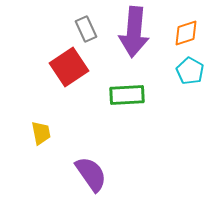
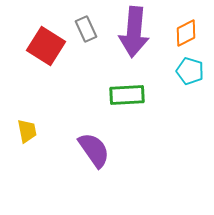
orange diamond: rotated 8 degrees counterclockwise
red square: moved 23 px left, 21 px up; rotated 24 degrees counterclockwise
cyan pentagon: rotated 12 degrees counterclockwise
yellow trapezoid: moved 14 px left, 2 px up
purple semicircle: moved 3 px right, 24 px up
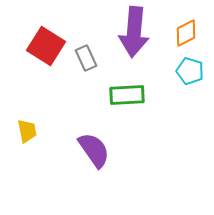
gray rectangle: moved 29 px down
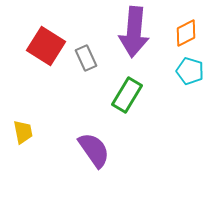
green rectangle: rotated 56 degrees counterclockwise
yellow trapezoid: moved 4 px left, 1 px down
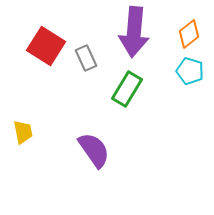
orange diamond: moved 3 px right, 1 px down; rotated 12 degrees counterclockwise
green rectangle: moved 6 px up
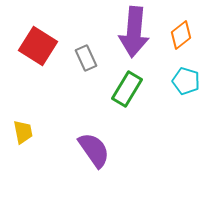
orange diamond: moved 8 px left, 1 px down
red square: moved 8 px left
cyan pentagon: moved 4 px left, 10 px down
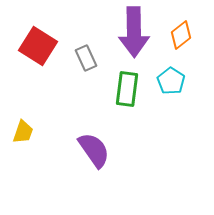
purple arrow: rotated 6 degrees counterclockwise
cyan pentagon: moved 15 px left; rotated 16 degrees clockwise
green rectangle: rotated 24 degrees counterclockwise
yellow trapezoid: rotated 30 degrees clockwise
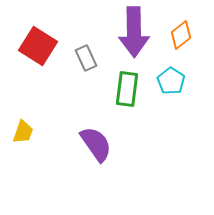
purple semicircle: moved 2 px right, 6 px up
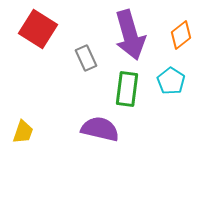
purple arrow: moved 4 px left, 3 px down; rotated 15 degrees counterclockwise
red square: moved 17 px up
purple semicircle: moved 4 px right, 15 px up; rotated 42 degrees counterclockwise
